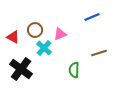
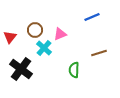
red triangle: moved 3 px left; rotated 40 degrees clockwise
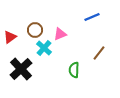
red triangle: rotated 16 degrees clockwise
brown line: rotated 35 degrees counterclockwise
black cross: rotated 10 degrees clockwise
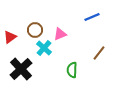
green semicircle: moved 2 px left
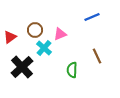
brown line: moved 2 px left, 3 px down; rotated 63 degrees counterclockwise
black cross: moved 1 px right, 2 px up
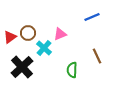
brown circle: moved 7 px left, 3 px down
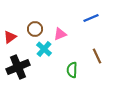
blue line: moved 1 px left, 1 px down
brown circle: moved 7 px right, 4 px up
cyan cross: moved 1 px down
black cross: moved 4 px left; rotated 20 degrees clockwise
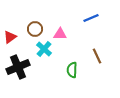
pink triangle: rotated 24 degrees clockwise
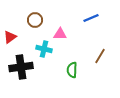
brown circle: moved 9 px up
cyan cross: rotated 28 degrees counterclockwise
brown line: moved 3 px right; rotated 56 degrees clockwise
black cross: moved 3 px right; rotated 15 degrees clockwise
